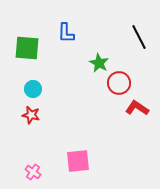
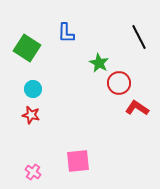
green square: rotated 28 degrees clockwise
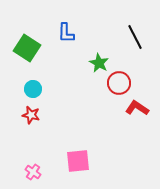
black line: moved 4 px left
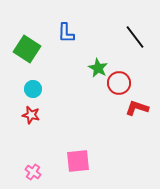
black line: rotated 10 degrees counterclockwise
green square: moved 1 px down
green star: moved 1 px left, 5 px down
red L-shape: rotated 15 degrees counterclockwise
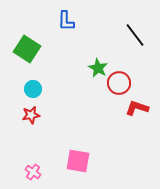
blue L-shape: moved 12 px up
black line: moved 2 px up
red star: rotated 24 degrees counterclockwise
pink square: rotated 15 degrees clockwise
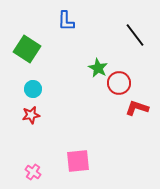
pink square: rotated 15 degrees counterclockwise
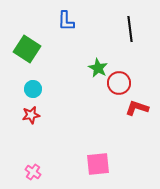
black line: moved 5 px left, 6 px up; rotated 30 degrees clockwise
pink square: moved 20 px right, 3 px down
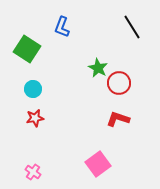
blue L-shape: moved 4 px left, 6 px down; rotated 20 degrees clockwise
black line: moved 2 px right, 2 px up; rotated 25 degrees counterclockwise
red L-shape: moved 19 px left, 11 px down
red star: moved 4 px right, 3 px down
pink square: rotated 30 degrees counterclockwise
